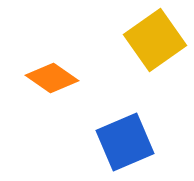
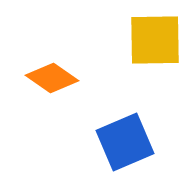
yellow square: rotated 34 degrees clockwise
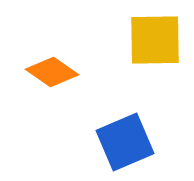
orange diamond: moved 6 px up
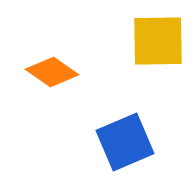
yellow square: moved 3 px right, 1 px down
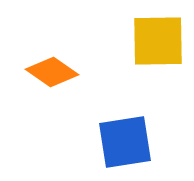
blue square: rotated 14 degrees clockwise
